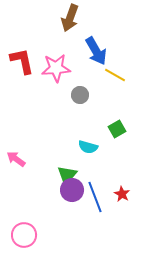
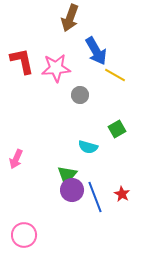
pink arrow: rotated 102 degrees counterclockwise
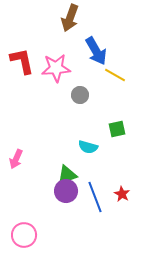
green square: rotated 18 degrees clockwise
green triangle: rotated 30 degrees clockwise
purple circle: moved 6 px left, 1 px down
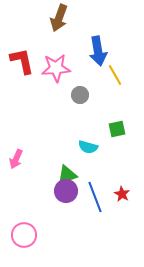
brown arrow: moved 11 px left
blue arrow: moved 2 px right; rotated 20 degrees clockwise
yellow line: rotated 30 degrees clockwise
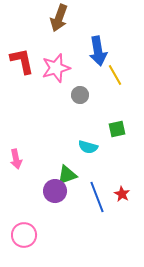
pink star: rotated 12 degrees counterclockwise
pink arrow: rotated 36 degrees counterclockwise
purple circle: moved 11 px left
blue line: moved 2 px right
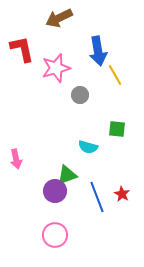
brown arrow: rotated 44 degrees clockwise
red L-shape: moved 12 px up
green square: rotated 18 degrees clockwise
pink circle: moved 31 px right
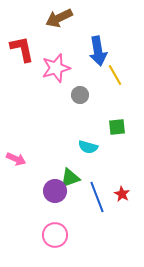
green square: moved 2 px up; rotated 12 degrees counterclockwise
pink arrow: rotated 54 degrees counterclockwise
green triangle: moved 3 px right, 3 px down
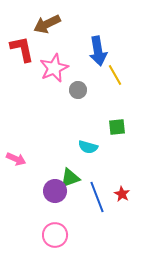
brown arrow: moved 12 px left, 6 px down
pink star: moved 2 px left; rotated 8 degrees counterclockwise
gray circle: moved 2 px left, 5 px up
